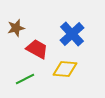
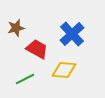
yellow diamond: moved 1 px left, 1 px down
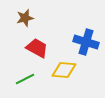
brown star: moved 9 px right, 10 px up
blue cross: moved 14 px right, 8 px down; rotated 30 degrees counterclockwise
red trapezoid: moved 1 px up
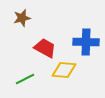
brown star: moved 3 px left
blue cross: rotated 15 degrees counterclockwise
red trapezoid: moved 8 px right
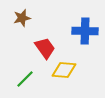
blue cross: moved 1 px left, 11 px up
red trapezoid: rotated 25 degrees clockwise
green line: rotated 18 degrees counterclockwise
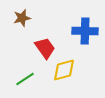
yellow diamond: rotated 20 degrees counterclockwise
green line: rotated 12 degrees clockwise
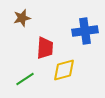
blue cross: rotated 10 degrees counterclockwise
red trapezoid: rotated 40 degrees clockwise
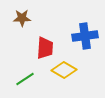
brown star: rotated 12 degrees clockwise
blue cross: moved 5 px down
yellow diamond: rotated 45 degrees clockwise
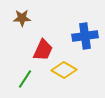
red trapezoid: moved 2 px left, 2 px down; rotated 20 degrees clockwise
green line: rotated 24 degrees counterclockwise
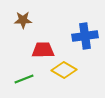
brown star: moved 1 px right, 2 px down
red trapezoid: rotated 115 degrees counterclockwise
green line: moved 1 px left; rotated 36 degrees clockwise
